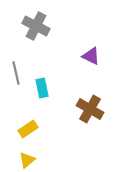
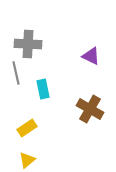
gray cross: moved 8 px left, 18 px down; rotated 24 degrees counterclockwise
cyan rectangle: moved 1 px right, 1 px down
yellow rectangle: moved 1 px left, 1 px up
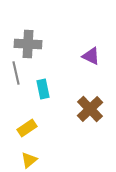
brown cross: rotated 16 degrees clockwise
yellow triangle: moved 2 px right
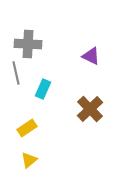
cyan rectangle: rotated 36 degrees clockwise
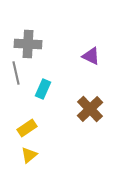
yellow triangle: moved 5 px up
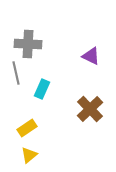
cyan rectangle: moved 1 px left
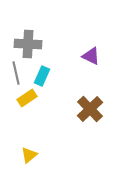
cyan rectangle: moved 13 px up
yellow rectangle: moved 30 px up
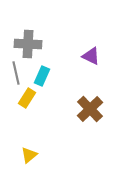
yellow rectangle: rotated 24 degrees counterclockwise
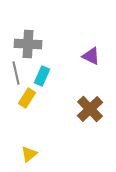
yellow triangle: moved 1 px up
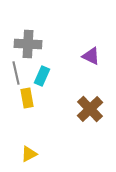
yellow rectangle: rotated 42 degrees counterclockwise
yellow triangle: rotated 12 degrees clockwise
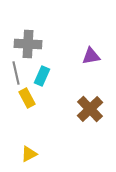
purple triangle: rotated 36 degrees counterclockwise
yellow rectangle: rotated 18 degrees counterclockwise
